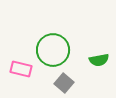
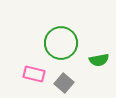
green circle: moved 8 px right, 7 px up
pink rectangle: moved 13 px right, 5 px down
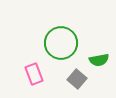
pink rectangle: rotated 55 degrees clockwise
gray square: moved 13 px right, 4 px up
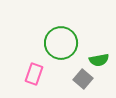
pink rectangle: rotated 40 degrees clockwise
gray square: moved 6 px right
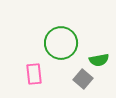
pink rectangle: rotated 25 degrees counterclockwise
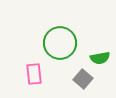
green circle: moved 1 px left
green semicircle: moved 1 px right, 2 px up
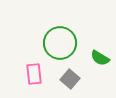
green semicircle: rotated 42 degrees clockwise
gray square: moved 13 px left
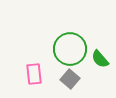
green circle: moved 10 px right, 6 px down
green semicircle: moved 1 px down; rotated 18 degrees clockwise
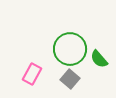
green semicircle: moved 1 px left
pink rectangle: moved 2 px left; rotated 35 degrees clockwise
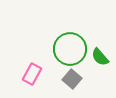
green semicircle: moved 1 px right, 2 px up
gray square: moved 2 px right
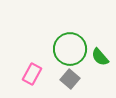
gray square: moved 2 px left
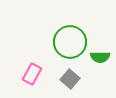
green circle: moved 7 px up
green semicircle: rotated 48 degrees counterclockwise
